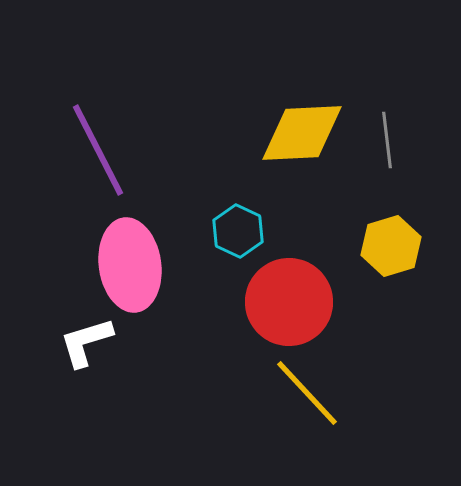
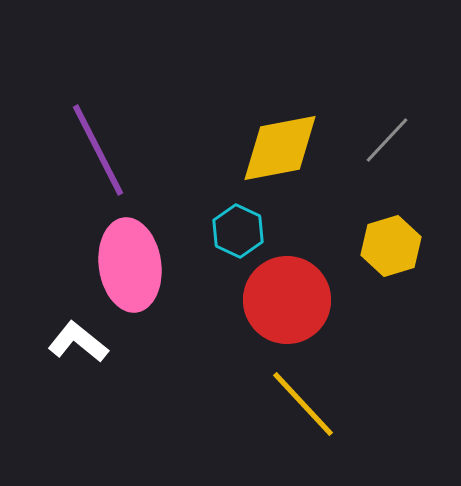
yellow diamond: moved 22 px left, 15 px down; rotated 8 degrees counterclockwise
gray line: rotated 50 degrees clockwise
red circle: moved 2 px left, 2 px up
white L-shape: moved 8 px left; rotated 56 degrees clockwise
yellow line: moved 4 px left, 11 px down
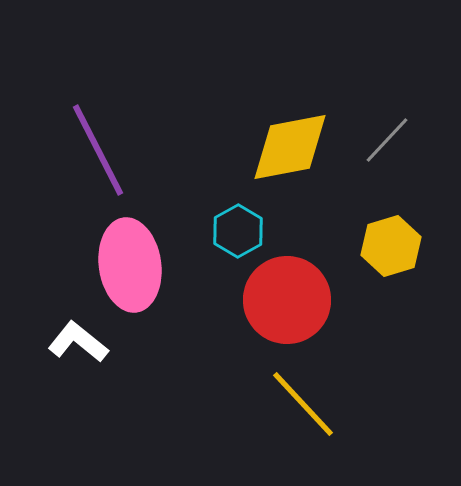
yellow diamond: moved 10 px right, 1 px up
cyan hexagon: rotated 6 degrees clockwise
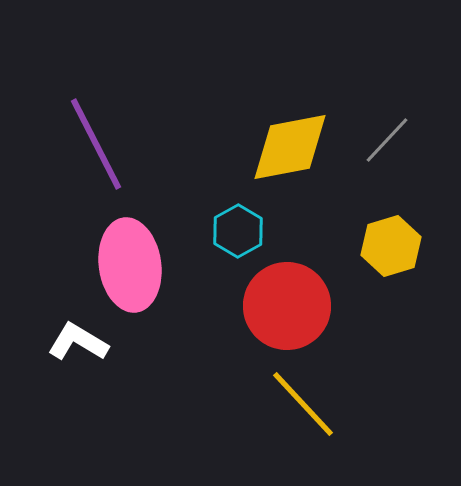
purple line: moved 2 px left, 6 px up
red circle: moved 6 px down
white L-shape: rotated 8 degrees counterclockwise
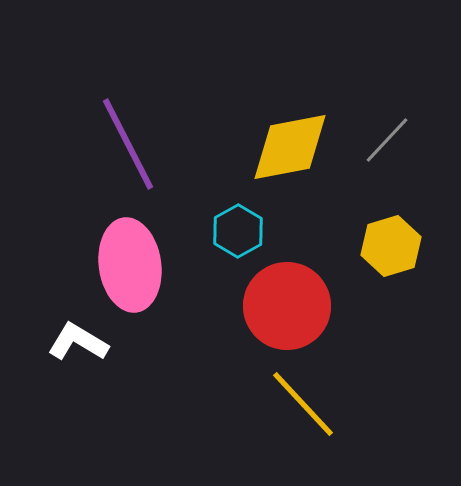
purple line: moved 32 px right
